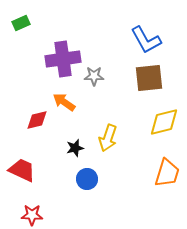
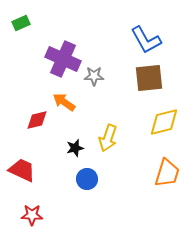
purple cross: rotated 32 degrees clockwise
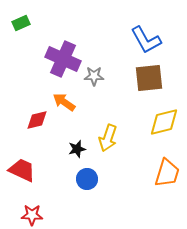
black star: moved 2 px right, 1 px down
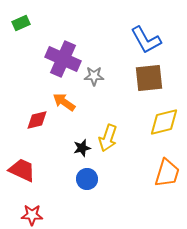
black star: moved 5 px right, 1 px up
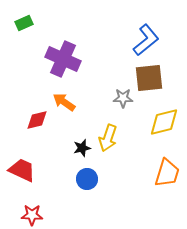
green rectangle: moved 3 px right
blue L-shape: rotated 100 degrees counterclockwise
gray star: moved 29 px right, 22 px down
